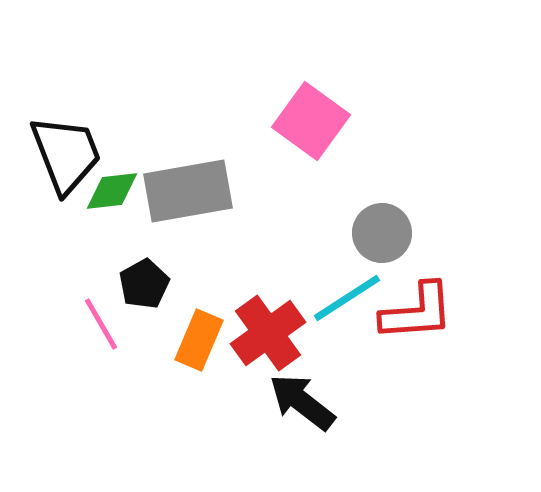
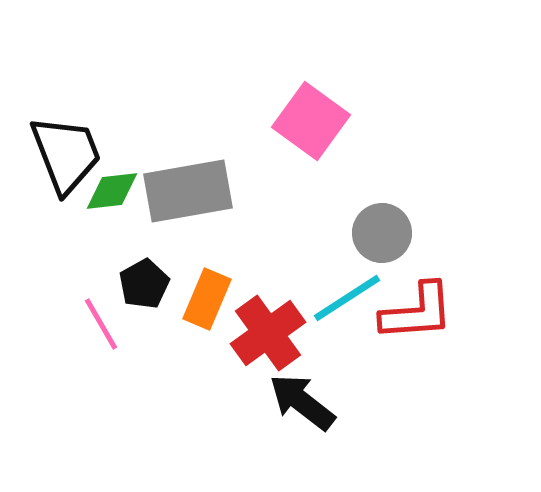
orange rectangle: moved 8 px right, 41 px up
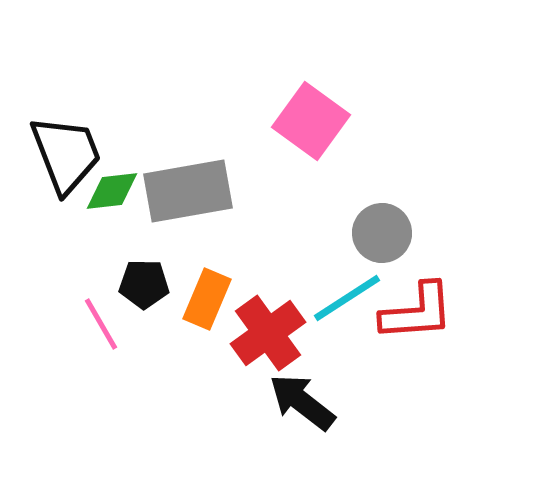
black pentagon: rotated 30 degrees clockwise
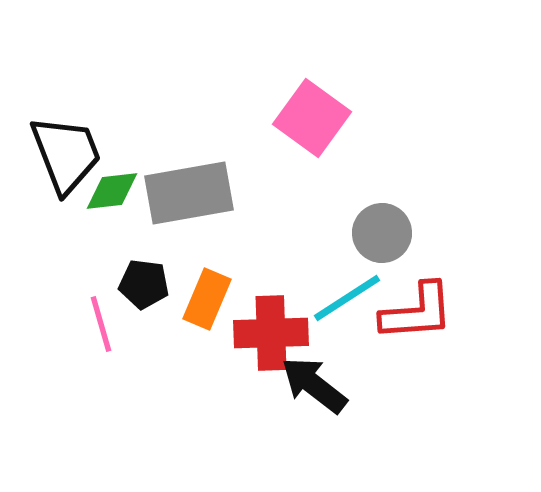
pink square: moved 1 px right, 3 px up
gray rectangle: moved 1 px right, 2 px down
black pentagon: rotated 6 degrees clockwise
pink line: rotated 14 degrees clockwise
red cross: moved 3 px right; rotated 34 degrees clockwise
black arrow: moved 12 px right, 17 px up
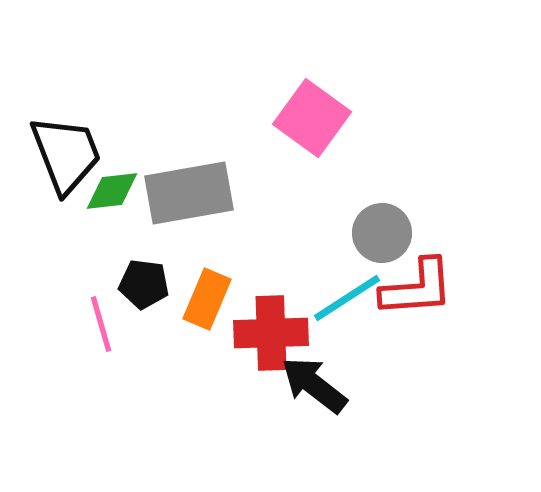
red L-shape: moved 24 px up
